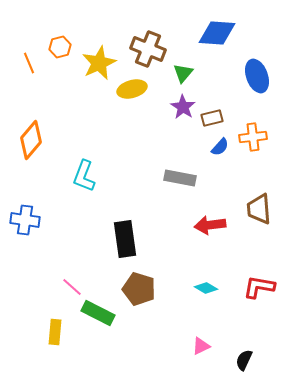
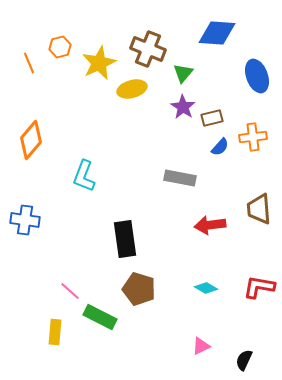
pink line: moved 2 px left, 4 px down
green rectangle: moved 2 px right, 4 px down
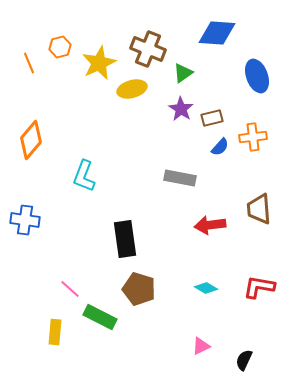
green triangle: rotated 15 degrees clockwise
purple star: moved 2 px left, 2 px down
pink line: moved 2 px up
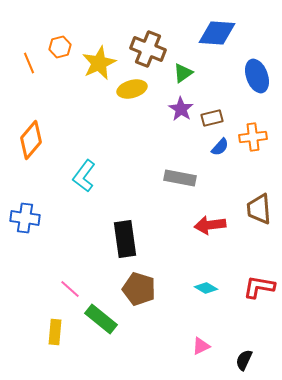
cyan L-shape: rotated 16 degrees clockwise
blue cross: moved 2 px up
green rectangle: moved 1 px right, 2 px down; rotated 12 degrees clockwise
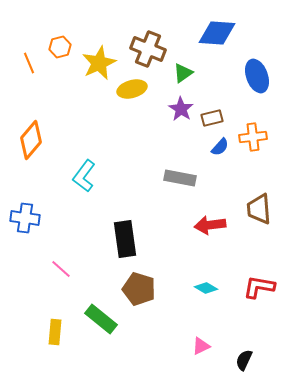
pink line: moved 9 px left, 20 px up
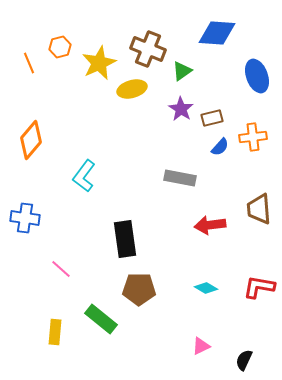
green triangle: moved 1 px left, 2 px up
brown pentagon: rotated 16 degrees counterclockwise
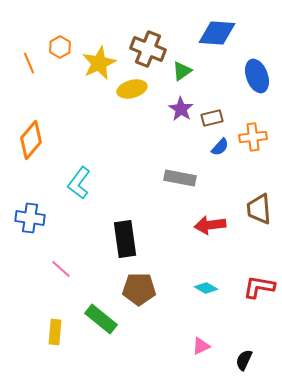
orange hexagon: rotated 15 degrees counterclockwise
cyan L-shape: moved 5 px left, 7 px down
blue cross: moved 5 px right
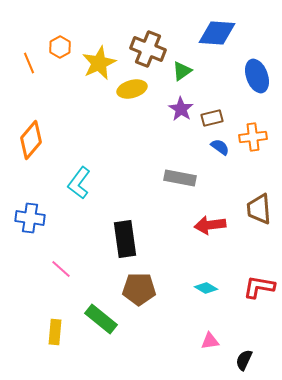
blue semicircle: rotated 96 degrees counterclockwise
pink triangle: moved 9 px right, 5 px up; rotated 18 degrees clockwise
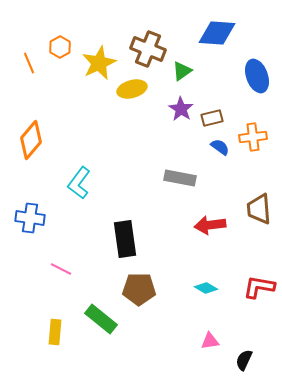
pink line: rotated 15 degrees counterclockwise
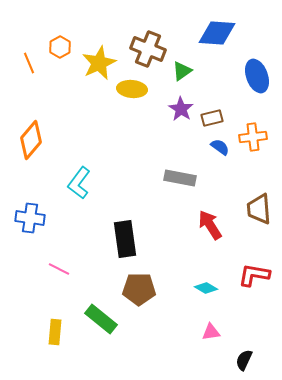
yellow ellipse: rotated 20 degrees clockwise
red arrow: rotated 64 degrees clockwise
pink line: moved 2 px left
red L-shape: moved 5 px left, 12 px up
pink triangle: moved 1 px right, 9 px up
